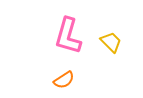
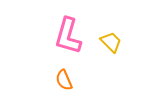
orange semicircle: rotated 100 degrees clockwise
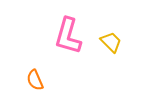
orange semicircle: moved 29 px left
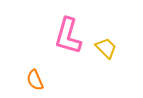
yellow trapezoid: moved 5 px left, 6 px down
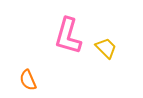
orange semicircle: moved 7 px left
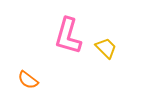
orange semicircle: rotated 30 degrees counterclockwise
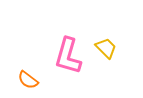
pink L-shape: moved 20 px down
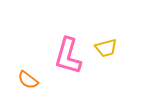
yellow trapezoid: rotated 120 degrees clockwise
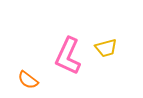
pink L-shape: rotated 9 degrees clockwise
